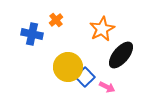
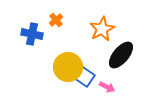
blue square: rotated 12 degrees counterclockwise
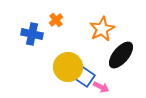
pink arrow: moved 6 px left
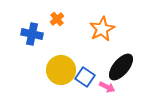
orange cross: moved 1 px right, 1 px up
black ellipse: moved 12 px down
yellow circle: moved 7 px left, 3 px down
pink arrow: moved 6 px right
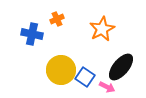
orange cross: rotated 16 degrees clockwise
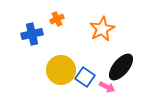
blue cross: rotated 25 degrees counterclockwise
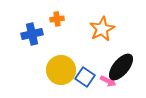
orange cross: rotated 16 degrees clockwise
pink arrow: moved 1 px right, 6 px up
